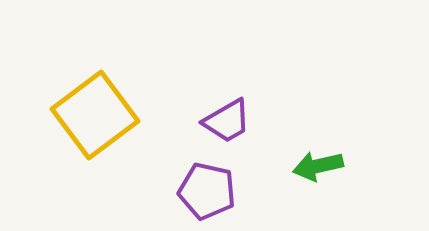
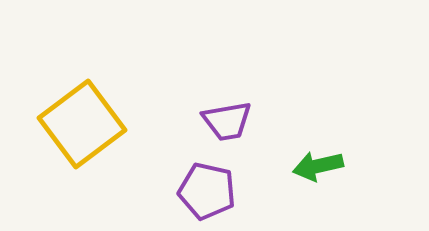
yellow square: moved 13 px left, 9 px down
purple trapezoid: rotated 20 degrees clockwise
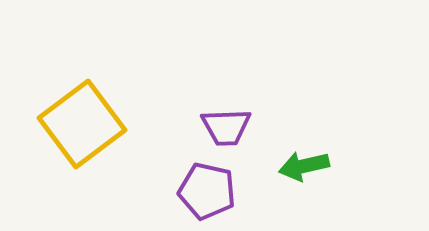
purple trapezoid: moved 1 px left, 6 px down; rotated 8 degrees clockwise
green arrow: moved 14 px left
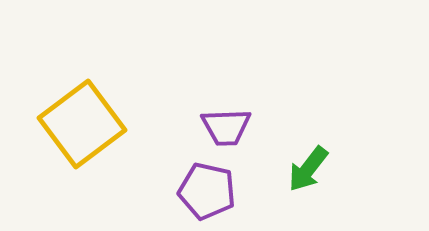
green arrow: moved 4 px right, 3 px down; rotated 39 degrees counterclockwise
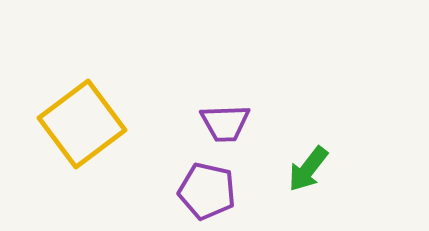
purple trapezoid: moved 1 px left, 4 px up
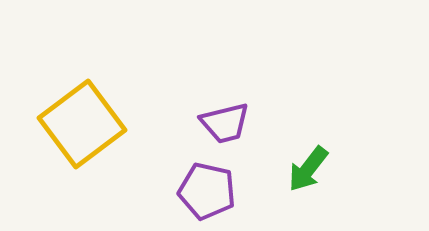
purple trapezoid: rotated 12 degrees counterclockwise
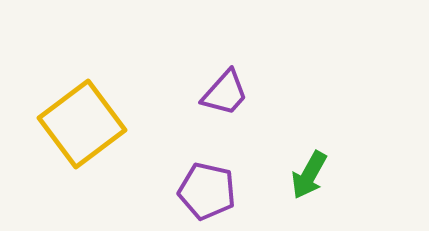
purple trapezoid: moved 30 px up; rotated 34 degrees counterclockwise
green arrow: moved 1 px right, 6 px down; rotated 9 degrees counterclockwise
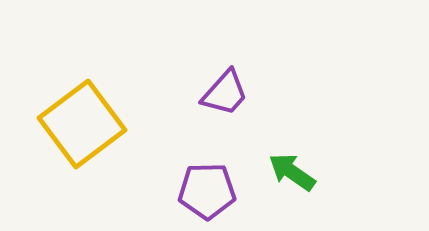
green arrow: moved 17 px left, 3 px up; rotated 96 degrees clockwise
purple pentagon: rotated 14 degrees counterclockwise
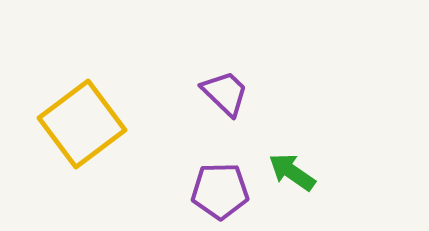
purple trapezoid: rotated 88 degrees counterclockwise
purple pentagon: moved 13 px right
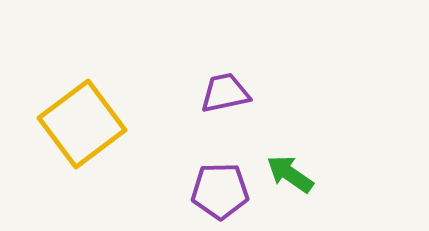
purple trapezoid: rotated 56 degrees counterclockwise
green arrow: moved 2 px left, 2 px down
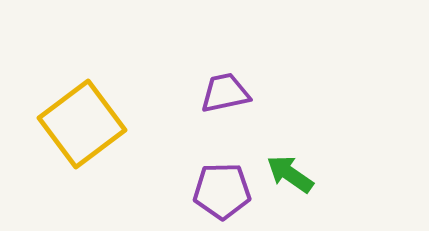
purple pentagon: moved 2 px right
